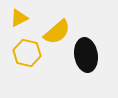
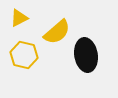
yellow hexagon: moved 3 px left, 2 px down
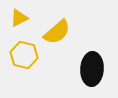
black ellipse: moved 6 px right, 14 px down; rotated 12 degrees clockwise
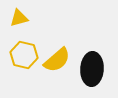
yellow triangle: rotated 12 degrees clockwise
yellow semicircle: moved 28 px down
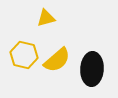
yellow triangle: moved 27 px right
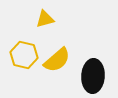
yellow triangle: moved 1 px left, 1 px down
black ellipse: moved 1 px right, 7 px down
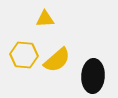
yellow triangle: rotated 12 degrees clockwise
yellow hexagon: rotated 8 degrees counterclockwise
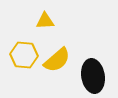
yellow triangle: moved 2 px down
black ellipse: rotated 12 degrees counterclockwise
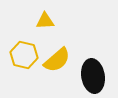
yellow hexagon: rotated 8 degrees clockwise
